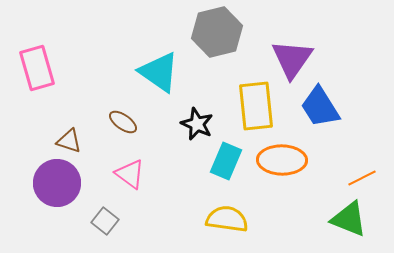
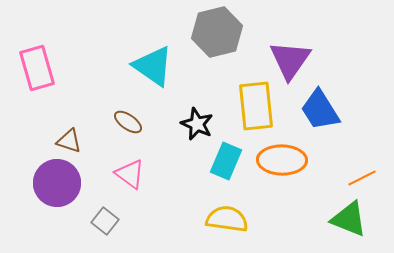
purple triangle: moved 2 px left, 1 px down
cyan triangle: moved 6 px left, 6 px up
blue trapezoid: moved 3 px down
brown ellipse: moved 5 px right
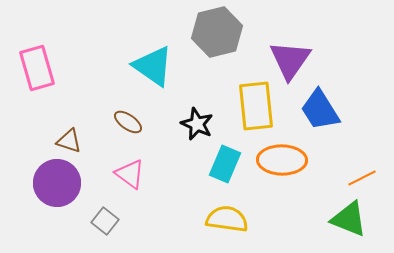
cyan rectangle: moved 1 px left, 3 px down
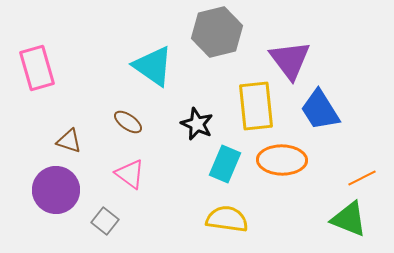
purple triangle: rotated 12 degrees counterclockwise
purple circle: moved 1 px left, 7 px down
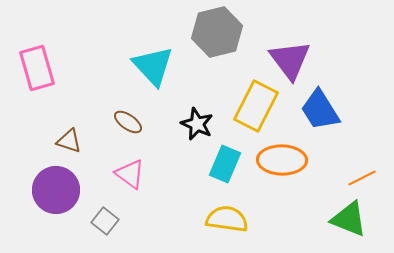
cyan triangle: rotated 12 degrees clockwise
yellow rectangle: rotated 33 degrees clockwise
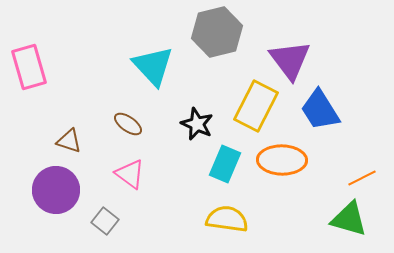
pink rectangle: moved 8 px left, 1 px up
brown ellipse: moved 2 px down
green triangle: rotated 6 degrees counterclockwise
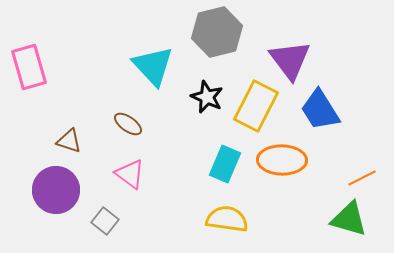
black star: moved 10 px right, 27 px up
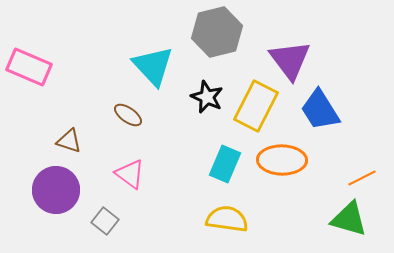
pink rectangle: rotated 51 degrees counterclockwise
brown ellipse: moved 9 px up
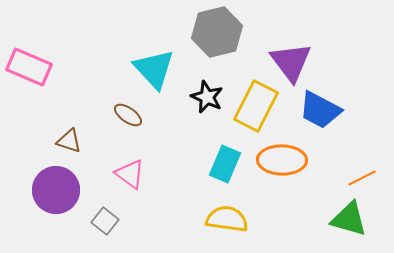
purple triangle: moved 1 px right, 2 px down
cyan triangle: moved 1 px right, 3 px down
blue trapezoid: rotated 30 degrees counterclockwise
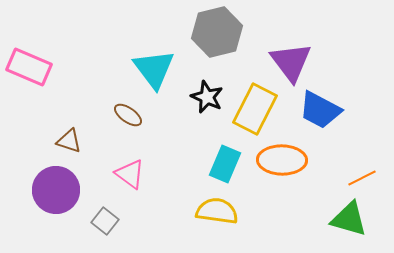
cyan triangle: rotated 6 degrees clockwise
yellow rectangle: moved 1 px left, 3 px down
yellow semicircle: moved 10 px left, 8 px up
